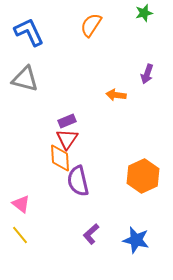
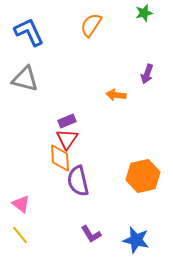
orange hexagon: rotated 12 degrees clockwise
purple L-shape: rotated 80 degrees counterclockwise
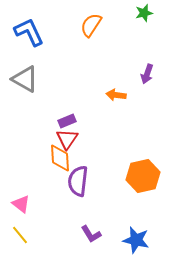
gray triangle: rotated 16 degrees clockwise
purple semicircle: rotated 20 degrees clockwise
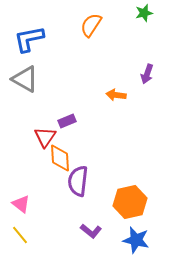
blue L-shape: moved 7 px down; rotated 76 degrees counterclockwise
red triangle: moved 22 px left, 2 px up
orange hexagon: moved 13 px left, 26 px down
purple L-shape: moved 3 px up; rotated 20 degrees counterclockwise
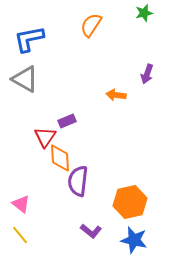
blue star: moved 2 px left
